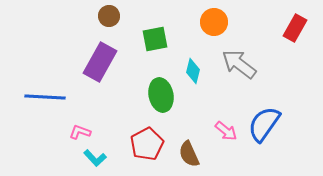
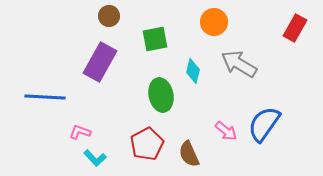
gray arrow: rotated 6 degrees counterclockwise
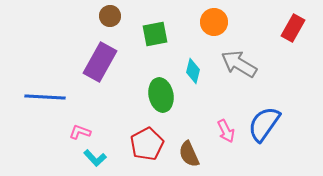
brown circle: moved 1 px right
red rectangle: moved 2 px left
green square: moved 5 px up
pink arrow: rotated 25 degrees clockwise
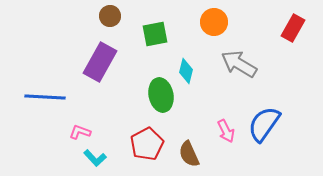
cyan diamond: moved 7 px left
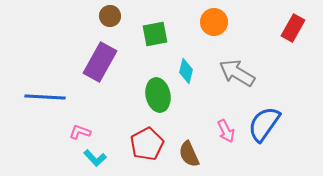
gray arrow: moved 2 px left, 9 px down
green ellipse: moved 3 px left
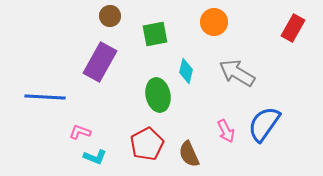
cyan L-shape: moved 1 px up; rotated 25 degrees counterclockwise
